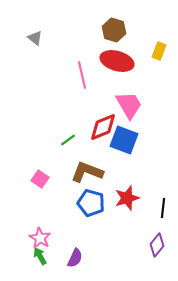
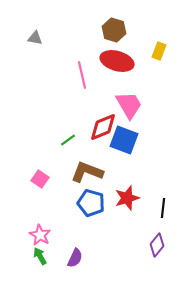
gray triangle: rotated 28 degrees counterclockwise
pink star: moved 3 px up
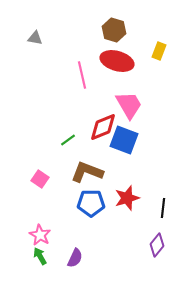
blue pentagon: rotated 16 degrees counterclockwise
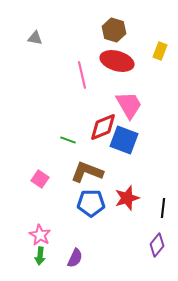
yellow rectangle: moved 1 px right
green line: rotated 56 degrees clockwise
green arrow: rotated 144 degrees counterclockwise
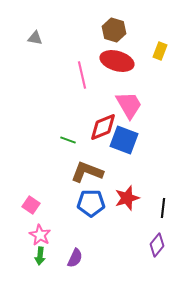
pink square: moved 9 px left, 26 px down
